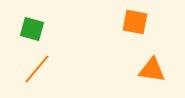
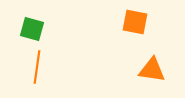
orange line: moved 2 px up; rotated 32 degrees counterclockwise
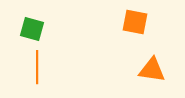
orange line: rotated 8 degrees counterclockwise
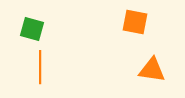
orange line: moved 3 px right
